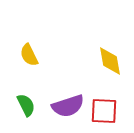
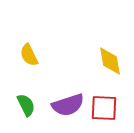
purple semicircle: moved 1 px up
red square: moved 3 px up
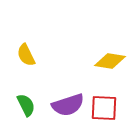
yellow semicircle: moved 3 px left
yellow diamond: rotated 72 degrees counterclockwise
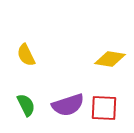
yellow diamond: moved 2 px up
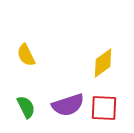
yellow diamond: moved 7 px left, 4 px down; rotated 44 degrees counterclockwise
green semicircle: moved 2 px down
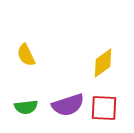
green semicircle: rotated 110 degrees clockwise
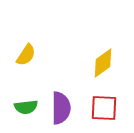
yellow semicircle: rotated 120 degrees counterclockwise
purple semicircle: moved 7 px left, 3 px down; rotated 72 degrees counterclockwise
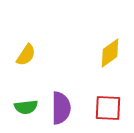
yellow diamond: moved 7 px right, 10 px up
red square: moved 4 px right
